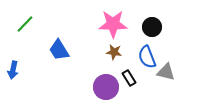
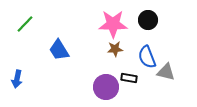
black circle: moved 4 px left, 7 px up
brown star: moved 1 px right, 3 px up; rotated 14 degrees counterclockwise
blue arrow: moved 4 px right, 9 px down
black rectangle: rotated 49 degrees counterclockwise
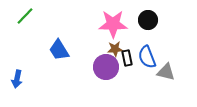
green line: moved 8 px up
black rectangle: moved 2 px left, 20 px up; rotated 70 degrees clockwise
purple circle: moved 20 px up
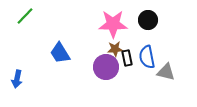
blue trapezoid: moved 1 px right, 3 px down
blue semicircle: rotated 10 degrees clockwise
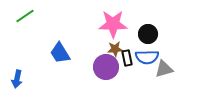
green line: rotated 12 degrees clockwise
black circle: moved 14 px down
blue semicircle: rotated 80 degrees counterclockwise
gray triangle: moved 2 px left, 3 px up; rotated 30 degrees counterclockwise
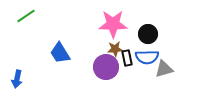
green line: moved 1 px right
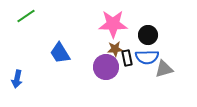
black circle: moved 1 px down
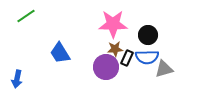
black rectangle: rotated 35 degrees clockwise
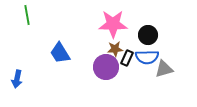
green line: moved 1 px right, 1 px up; rotated 66 degrees counterclockwise
